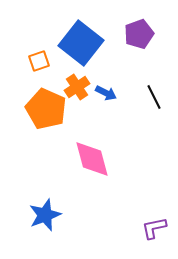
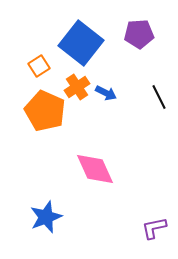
purple pentagon: rotated 16 degrees clockwise
orange square: moved 5 px down; rotated 15 degrees counterclockwise
black line: moved 5 px right
orange pentagon: moved 1 px left, 2 px down
pink diamond: moved 3 px right, 10 px down; rotated 9 degrees counterclockwise
blue star: moved 1 px right, 2 px down
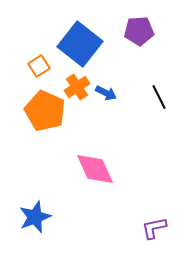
purple pentagon: moved 3 px up
blue square: moved 1 px left, 1 px down
blue star: moved 11 px left
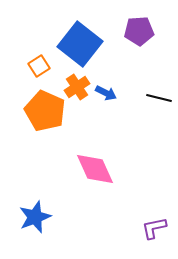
black line: moved 1 px down; rotated 50 degrees counterclockwise
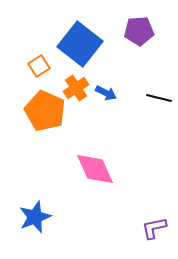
orange cross: moved 1 px left, 1 px down
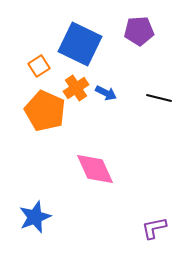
blue square: rotated 12 degrees counterclockwise
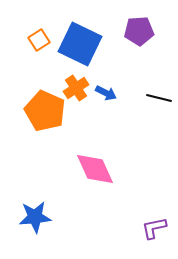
orange square: moved 26 px up
blue star: rotated 16 degrees clockwise
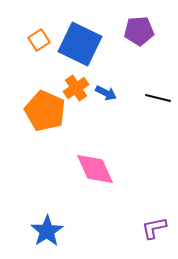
black line: moved 1 px left
blue star: moved 12 px right, 14 px down; rotated 28 degrees counterclockwise
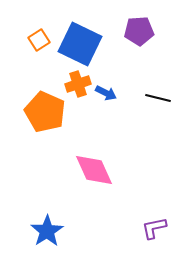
orange cross: moved 2 px right, 4 px up; rotated 15 degrees clockwise
orange pentagon: moved 1 px down
pink diamond: moved 1 px left, 1 px down
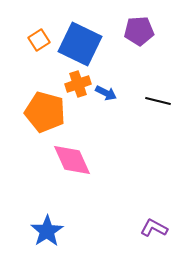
black line: moved 3 px down
orange pentagon: rotated 9 degrees counterclockwise
pink diamond: moved 22 px left, 10 px up
purple L-shape: rotated 40 degrees clockwise
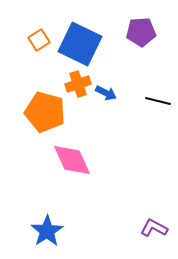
purple pentagon: moved 2 px right, 1 px down
